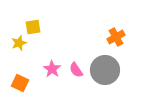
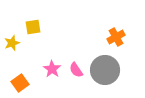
yellow star: moved 7 px left
orange square: rotated 30 degrees clockwise
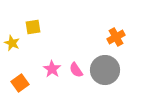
yellow star: rotated 28 degrees counterclockwise
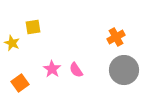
gray circle: moved 19 px right
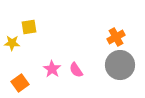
yellow square: moved 4 px left
yellow star: rotated 21 degrees counterclockwise
gray circle: moved 4 px left, 5 px up
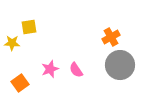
orange cross: moved 5 px left
pink star: moved 2 px left; rotated 18 degrees clockwise
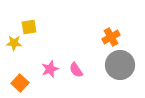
yellow star: moved 2 px right
orange square: rotated 12 degrees counterclockwise
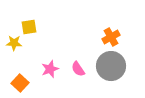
gray circle: moved 9 px left, 1 px down
pink semicircle: moved 2 px right, 1 px up
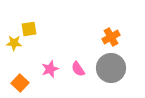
yellow square: moved 2 px down
gray circle: moved 2 px down
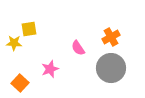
pink semicircle: moved 21 px up
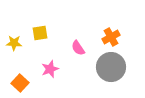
yellow square: moved 11 px right, 4 px down
gray circle: moved 1 px up
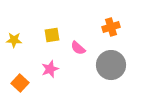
yellow square: moved 12 px right, 2 px down
orange cross: moved 10 px up; rotated 12 degrees clockwise
yellow star: moved 3 px up
pink semicircle: rotated 14 degrees counterclockwise
gray circle: moved 2 px up
